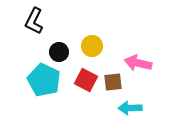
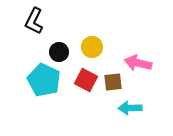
yellow circle: moved 1 px down
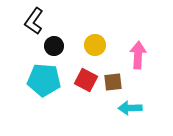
black L-shape: rotated 8 degrees clockwise
yellow circle: moved 3 px right, 2 px up
black circle: moved 5 px left, 6 px up
pink arrow: moved 8 px up; rotated 80 degrees clockwise
cyan pentagon: rotated 20 degrees counterclockwise
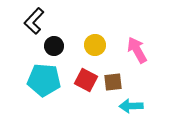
black L-shape: rotated 8 degrees clockwise
pink arrow: moved 1 px left, 5 px up; rotated 32 degrees counterclockwise
cyan arrow: moved 1 px right, 2 px up
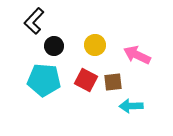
pink arrow: moved 5 px down; rotated 36 degrees counterclockwise
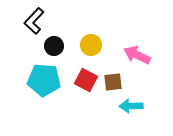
yellow circle: moved 4 px left
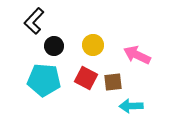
yellow circle: moved 2 px right
red square: moved 2 px up
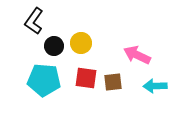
black L-shape: rotated 8 degrees counterclockwise
yellow circle: moved 12 px left, 2 px up
red square: rotated 20 degrees counterclockwise
cyan arrow: moved 24 px right, 20 px up
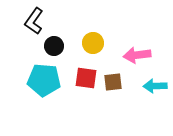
yellow circle: moved 12 px right
pink arrow: rotated 32 degrees counterclockwise
